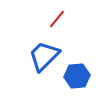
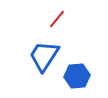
blue trapezoid: rotated 12 degrees counterclockwise
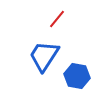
blue hexagon: rotated 15 degrees clockwise
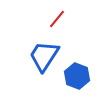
blue hexagon: rotated 10 degrees clockwise
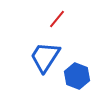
blue trapezoid: moved 1 px right, 1 px down
